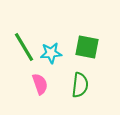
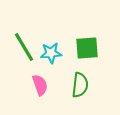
green square: moved 1 px down; rotated 15 degrees counterclockwise
pink semicircle: moved 1 px down
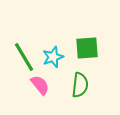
green line: moved 10 px down
cyan star: moved 2 px right, 4 px down; rotated 15 degrees counterclockwise
pink semicircle: rotated 20 degrees counterclockwise
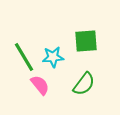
green square: moved 1 px left, 7 px up
cyan star: rotated 15 degrees clockwise
green semicircle: moved 4 px right, 1 px up; rotated 30 degrees clockwise
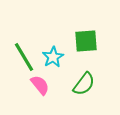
cyan star: rotated 25 degrees counterclockwise
